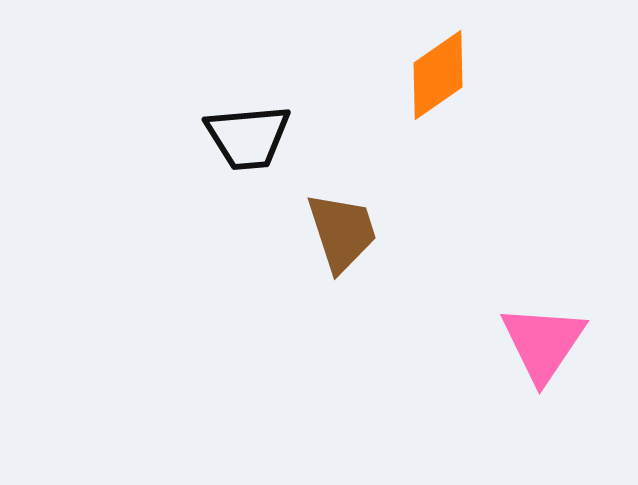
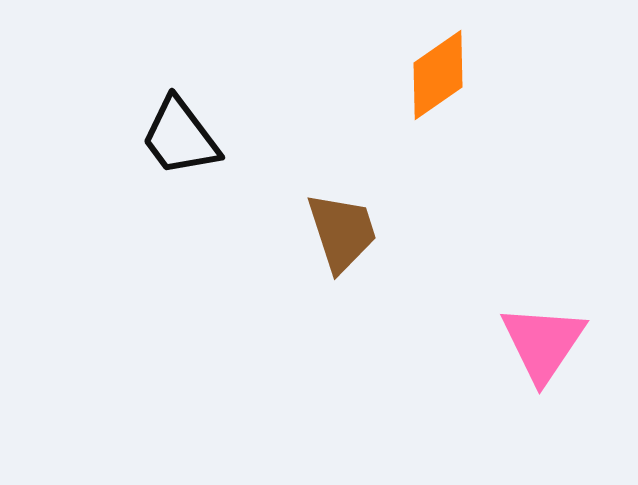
black trapezoid: moved 68 px left; rotated 58 degrees clockwise
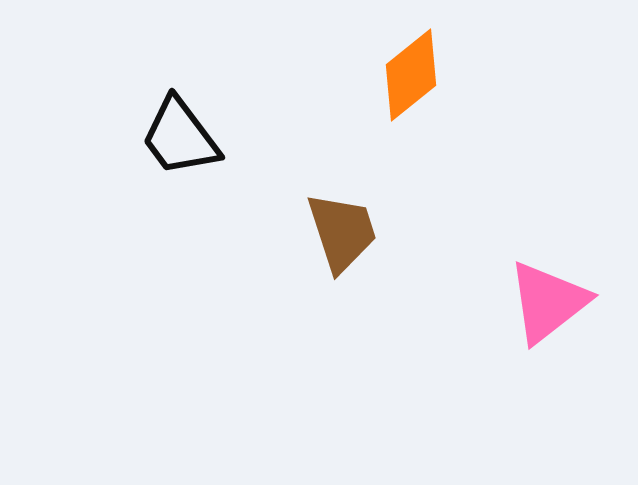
orange diamond: moved 27 px left; rotated 4 degrees counterclockwise
pink triangle: moved 5 px right, 41 px up; rotated 18 degrees clockwise
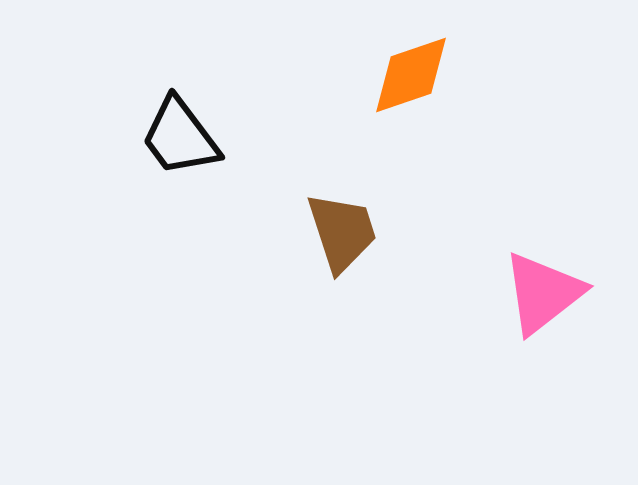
orange diamond: rotated 20 degrees clockwise
pink triangle: moved 5 px left, 9 px up
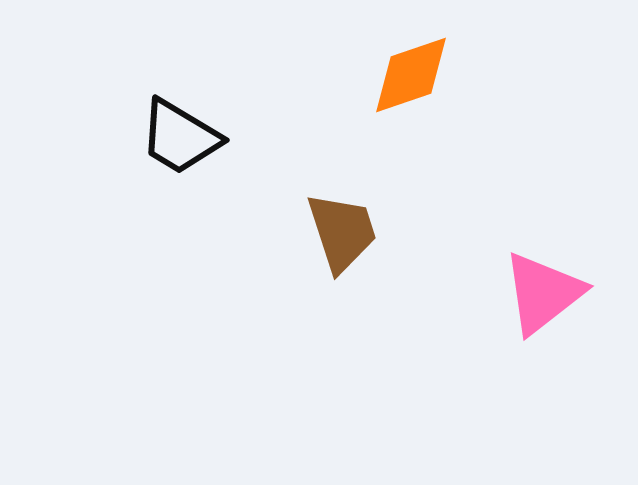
black trapezoid: rotated 22 degrees counterclockwise
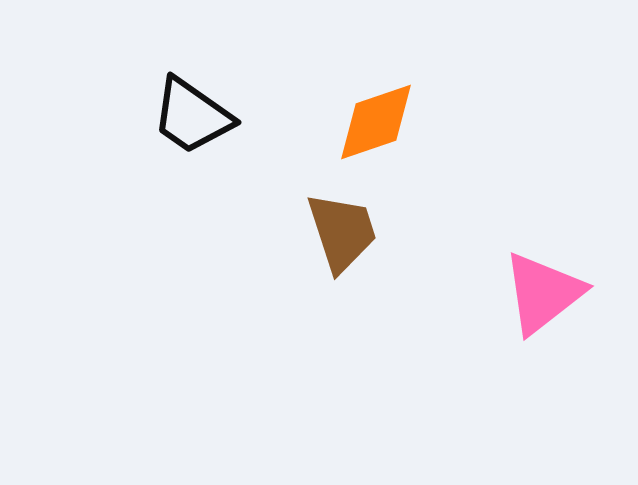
orange diamond: moved 35 px left, 47 px down
black trapezoid: moved 12 px right, 21 px up; rotated 4 degrees clockwise
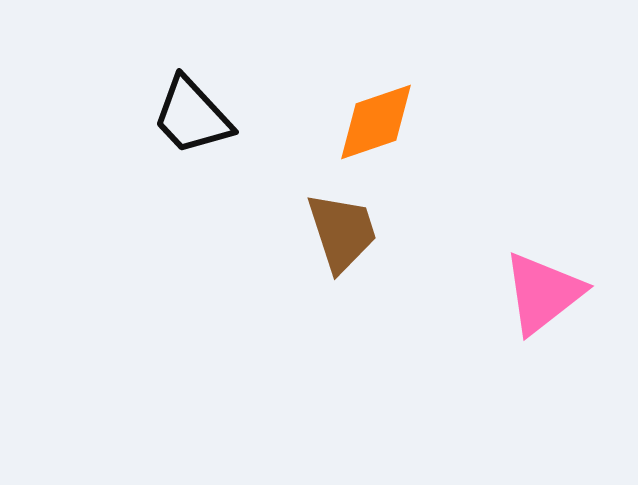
black trapezoid: rotated 12 degrees clockwise
